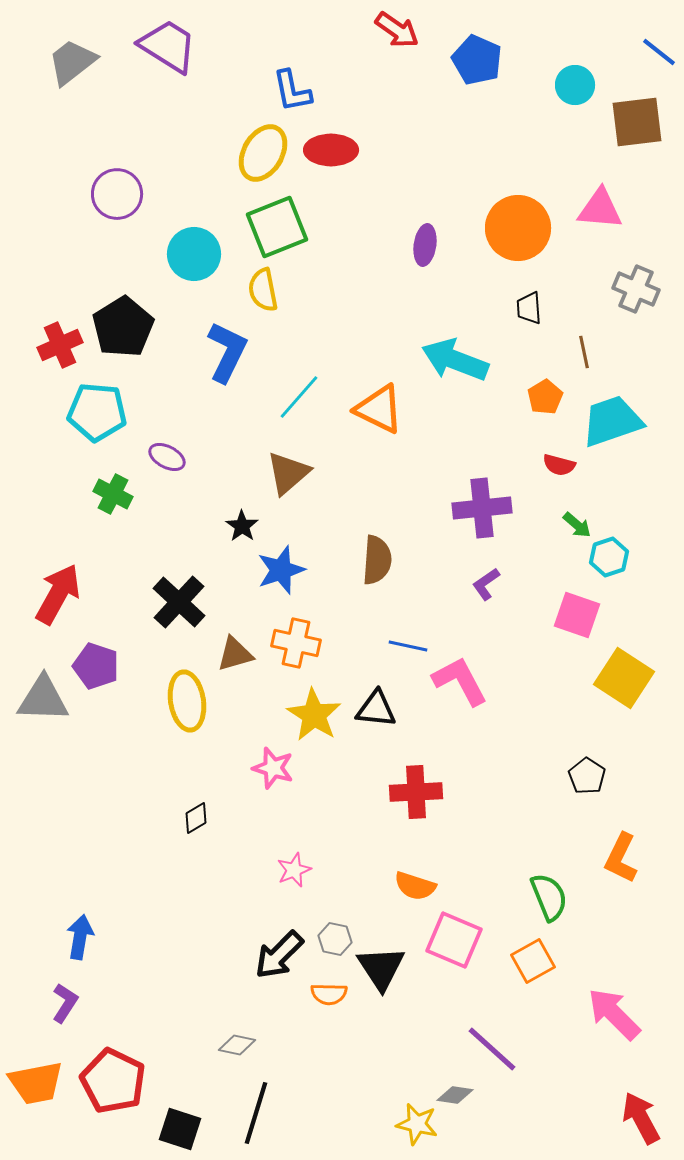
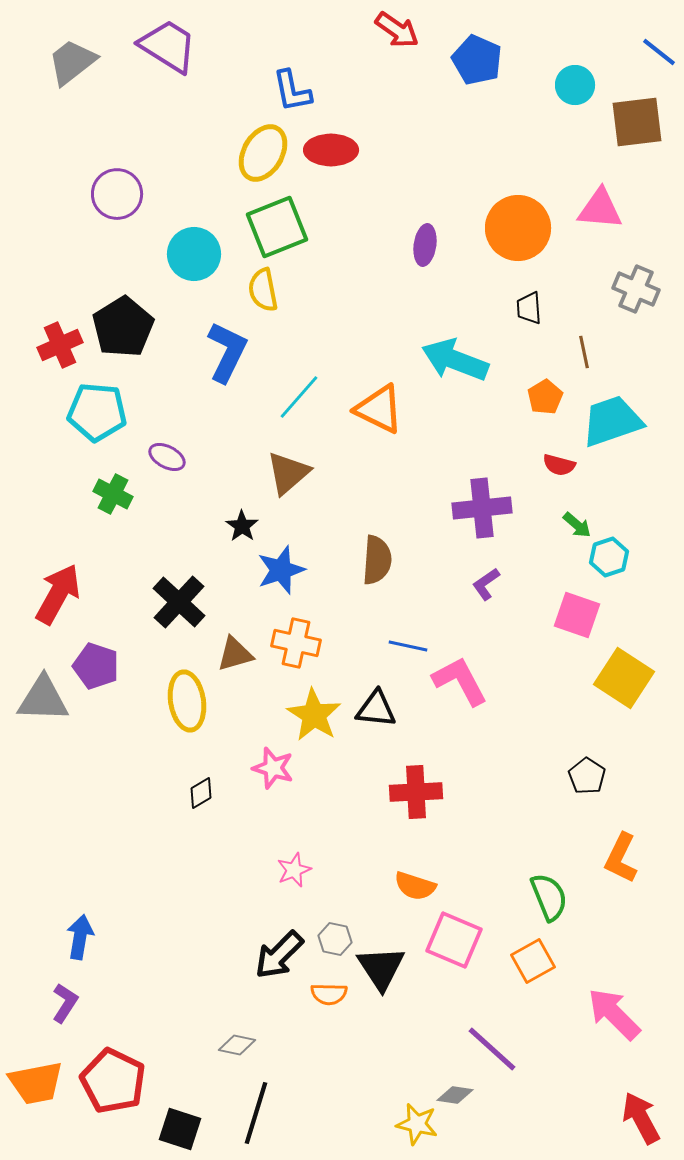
black diamond at (196, 818): moved 5 px right, 25 px up
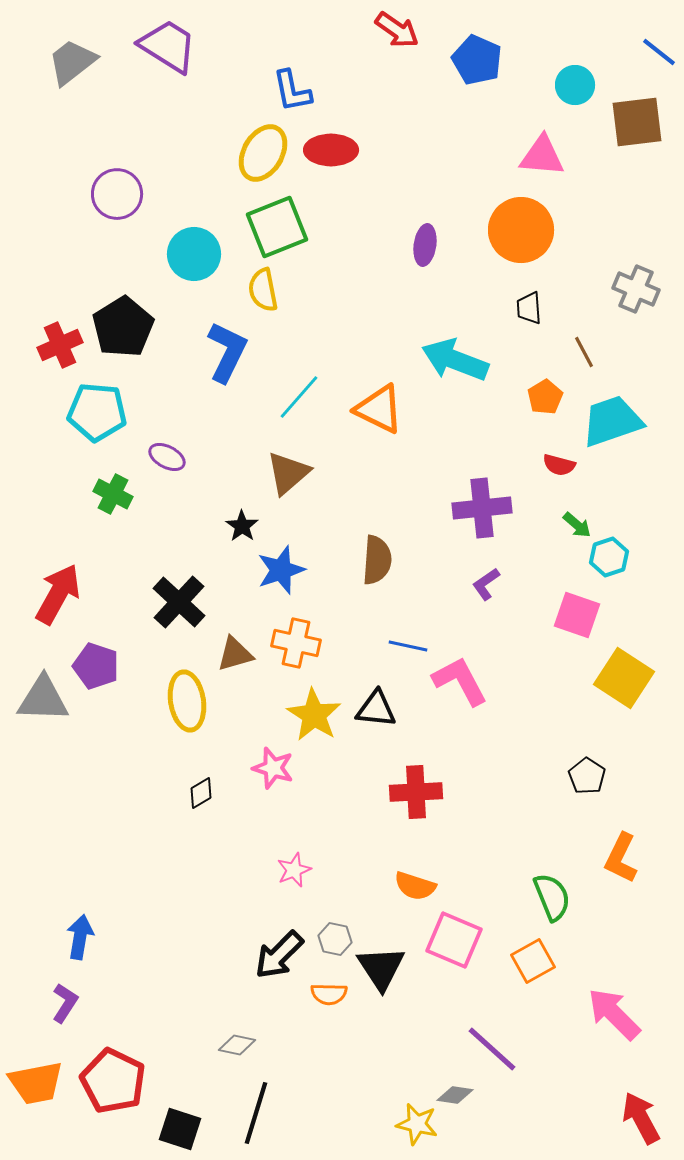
pink triangle at (600, 209): moved 58 px left, 53 px up
orange circle at (518, 228): moved 3 px right, 2 px down
brown line at (584, 352): rotated 16 degrees counterclockwise
green semicircle at (549, 897): moved 3 px right
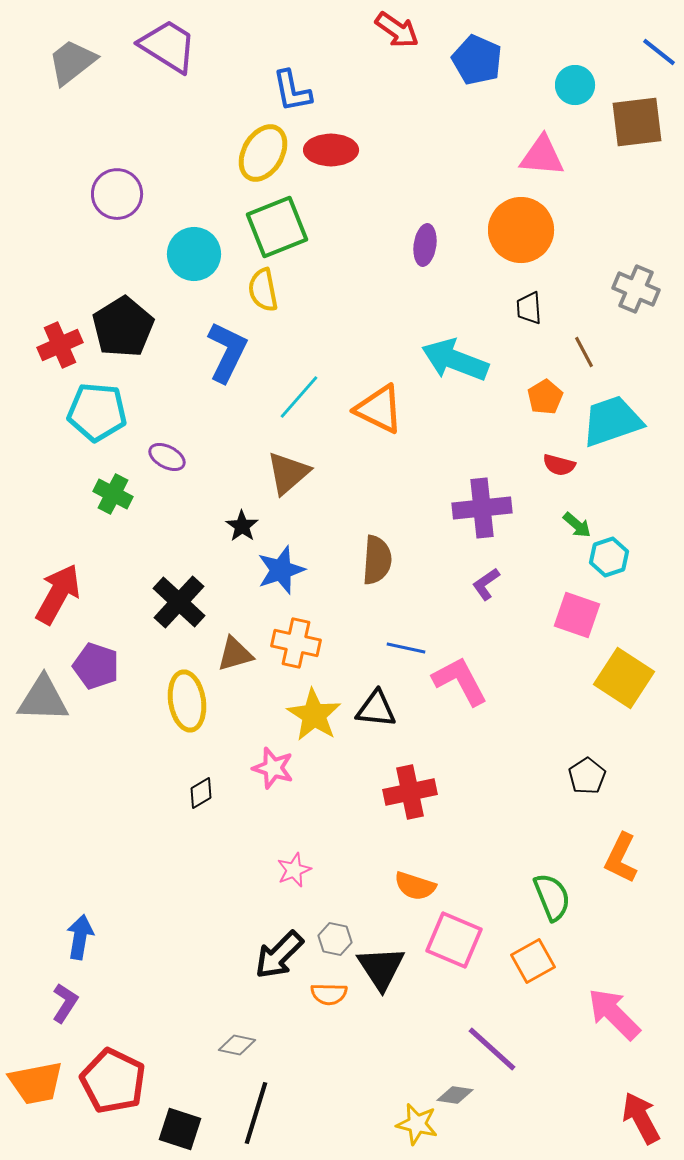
blue line at (408, 646): moved 2 px left, 2 px down
black pentagon at (587, 776): rotated 6 degrees clockwise
red cross at (416, 792): moved 6 px left; rotated 9 degrees counterclockwise
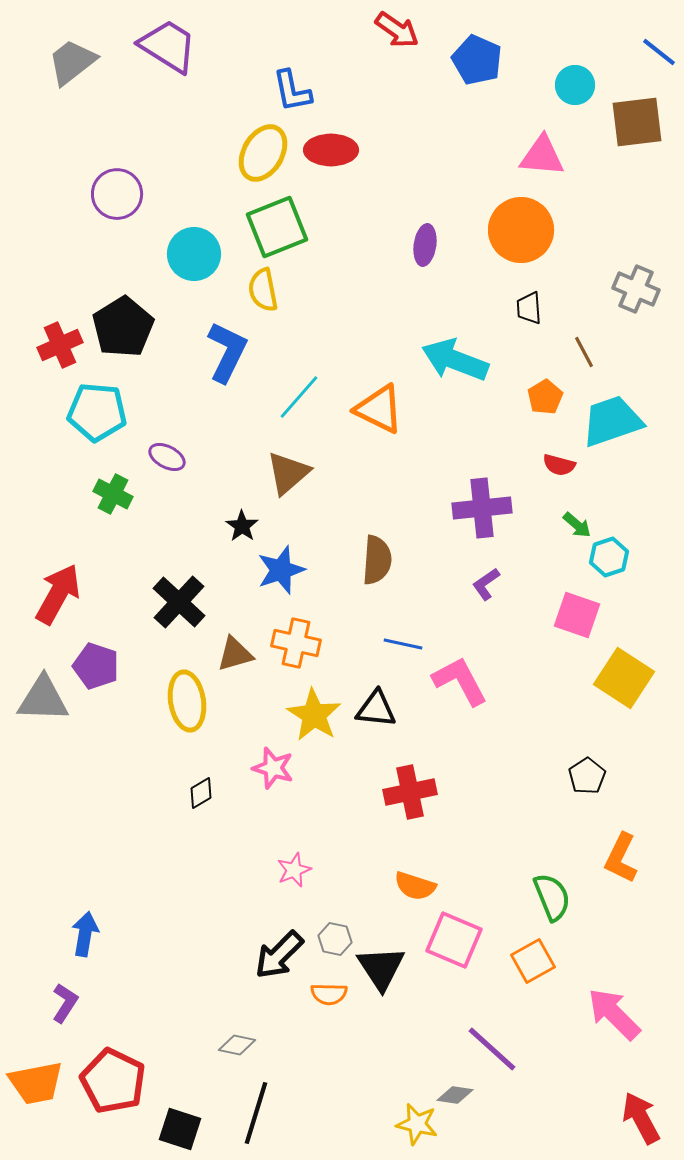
blue line at (406, 648): moved 3 px left, 4 px up
blue arrow at (80, 937): moved 5 px right, 3 px up
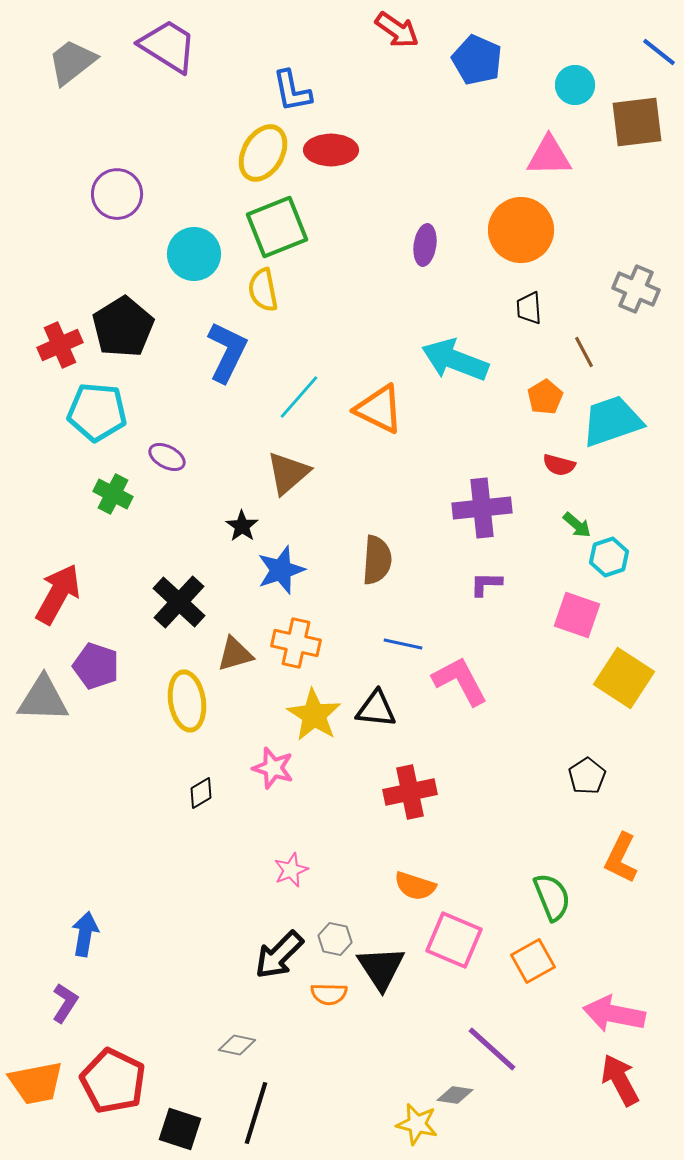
pink triangle at (542, 156): moved 7 px right; rotated 6 degrees counterclockwise
purple L-shape at (486, 584): rotated 36 degrees clockwise
pink star at (294, 870): moved 3 px left
pink arrow at (614, 1014): rotated 34 degrees counterclockwise
red arrow at (641, 1118): moved 21 px left, 38 px up
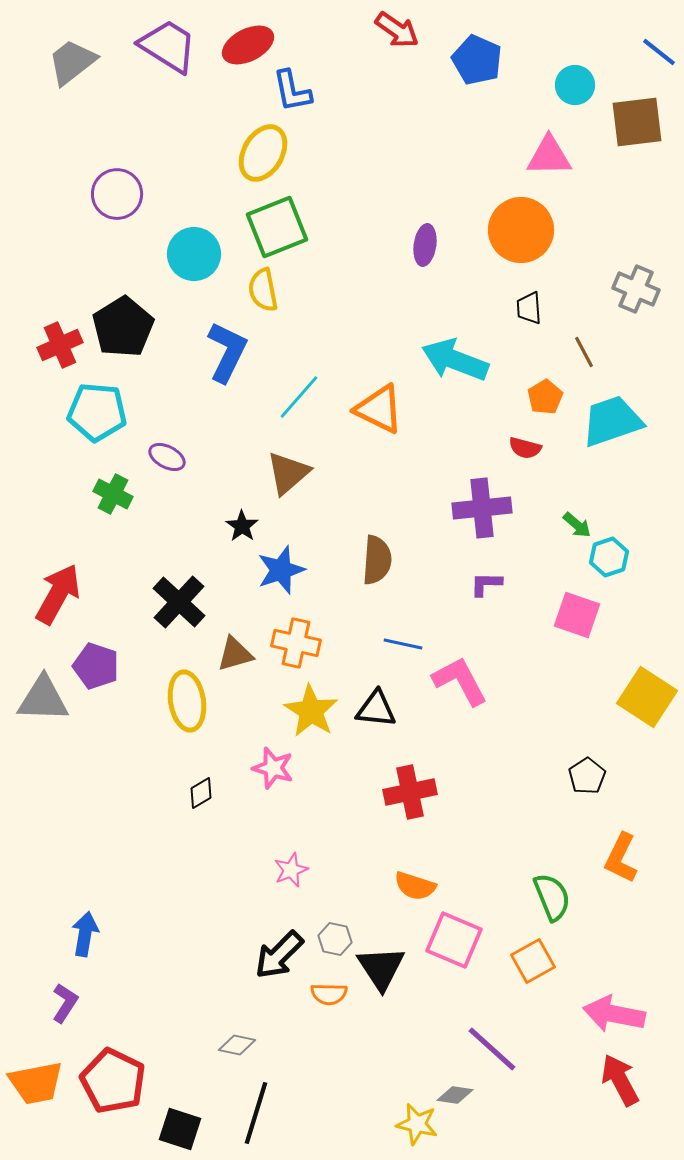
red ellipse at (331, 150): moved 83 px left, 105 px up; rotated 27 degrees counterclockwise
red semicircle at (559, 465): moved 34 px left, 17 px up
yellow square at (624, 678): moved 23 px right, 19 px down
yellow star at (314, 715): moved 3 px left, 4 px up
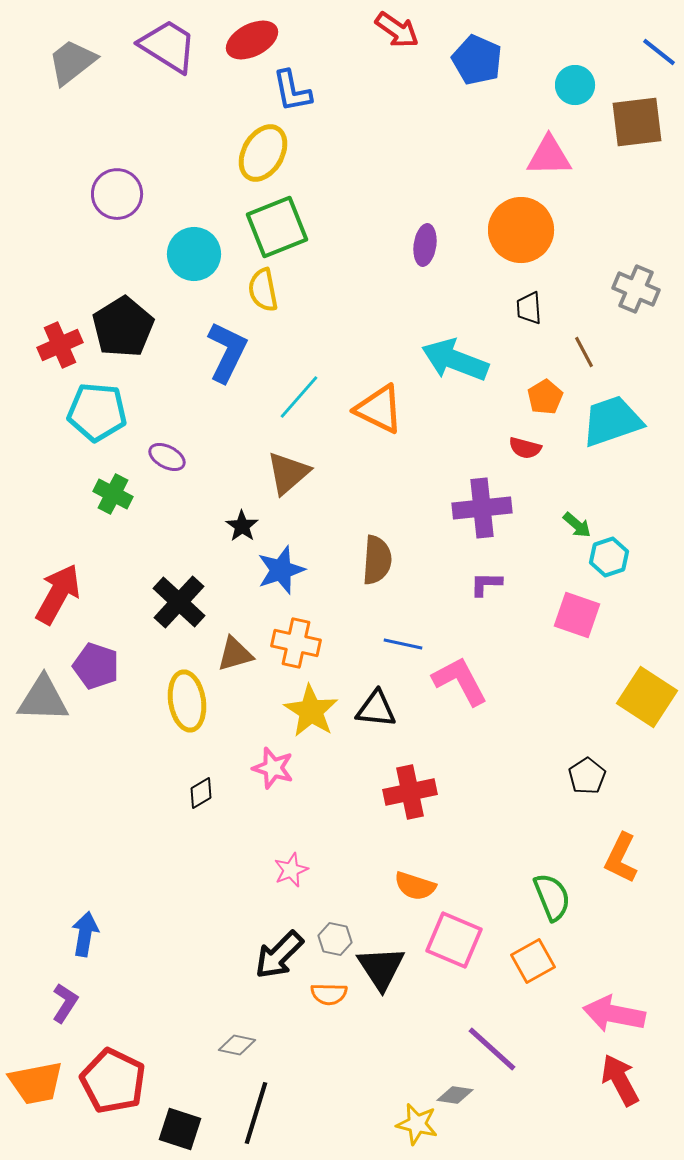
red ellipse at (248, 45): moved 4 px right, 5 px up
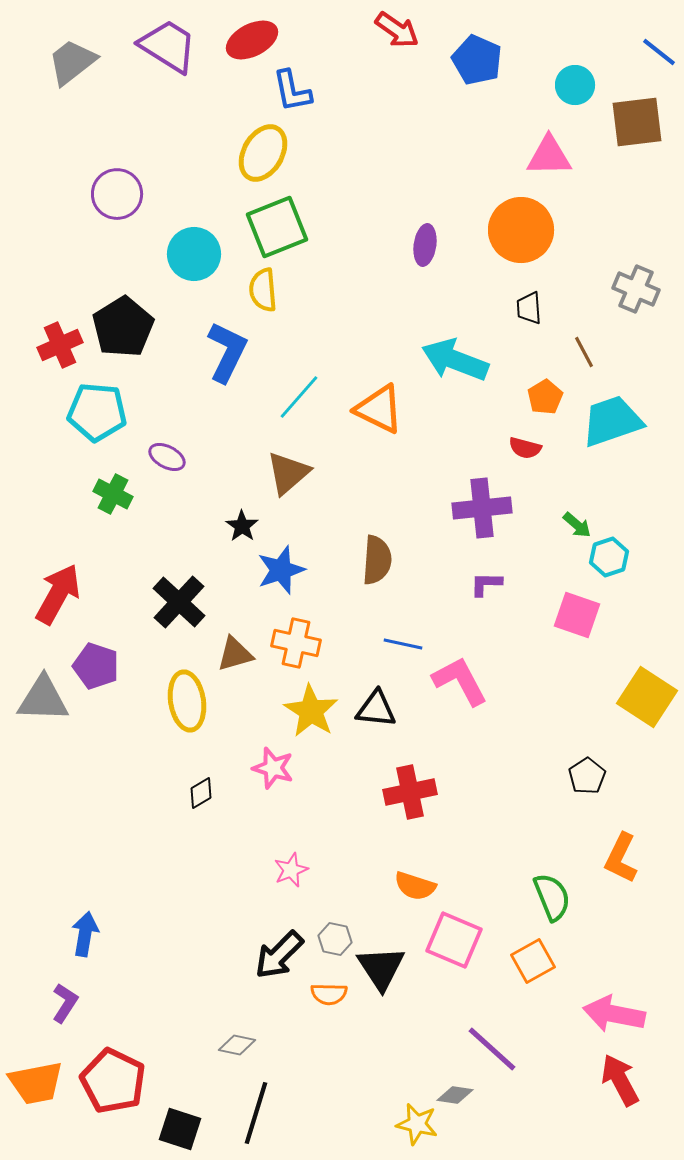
yellow semicircle at (263, 290): rotated 6 degrees clockwise
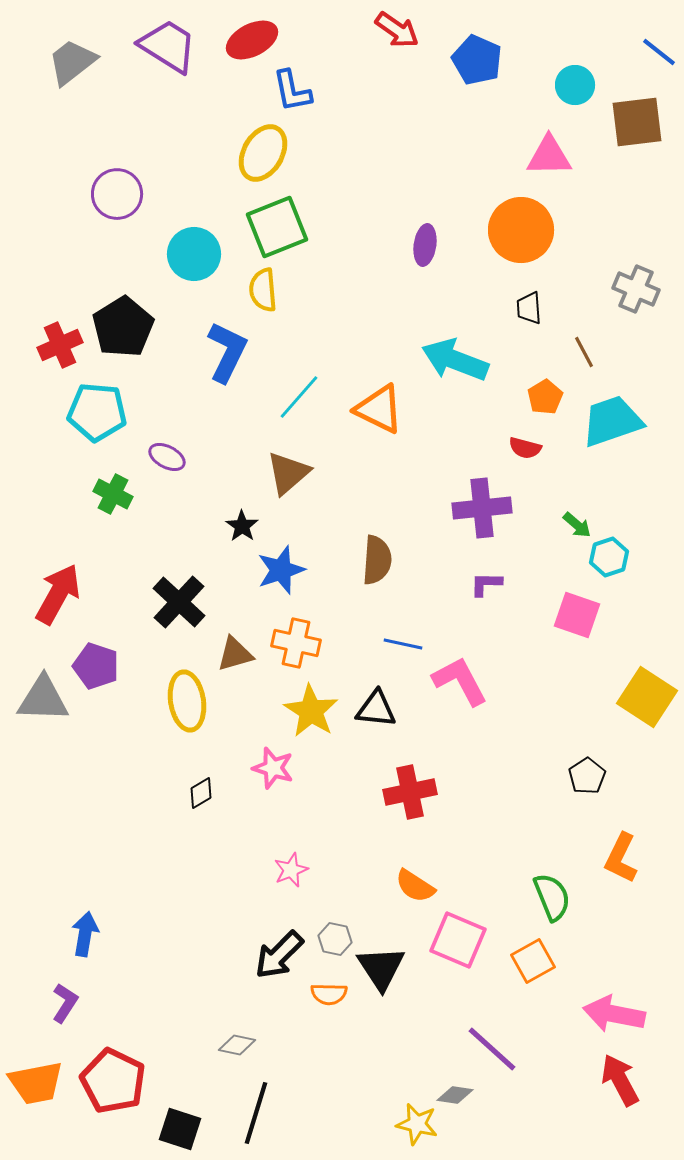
orange semicircle at (415, 886): rotated 15 degrees clockwise
pink square at (454, 940): moved 4 px right
